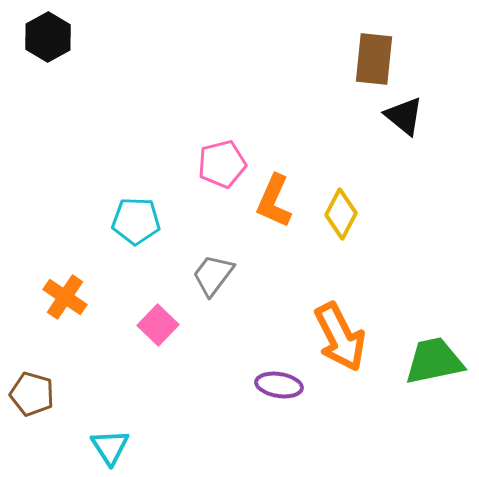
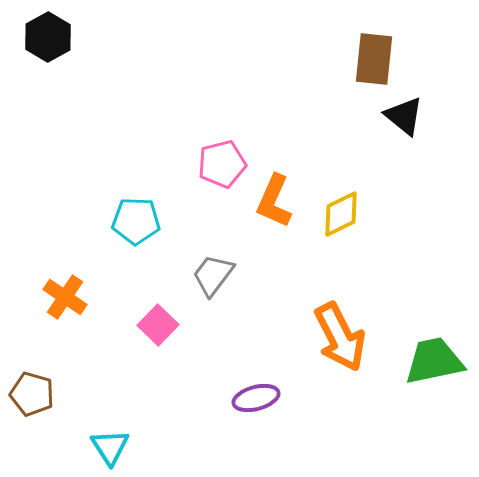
yellow diamond: rotated 36 degrees clockwise
purple ellipse: moved 23 px left, 13 px down; rotated 24 degrees counterclockwise
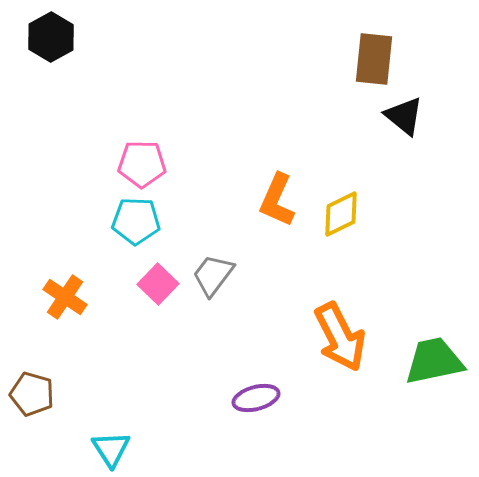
black hexagon: moved 3 px right
pink pentagon: moved 80 px left; rotated 15 degrees clockwise
orange L-shape: moved 3 px right, 1 px up
pink square: moved 41 px up
cyan triangle: moved 1 px right, 2 px down
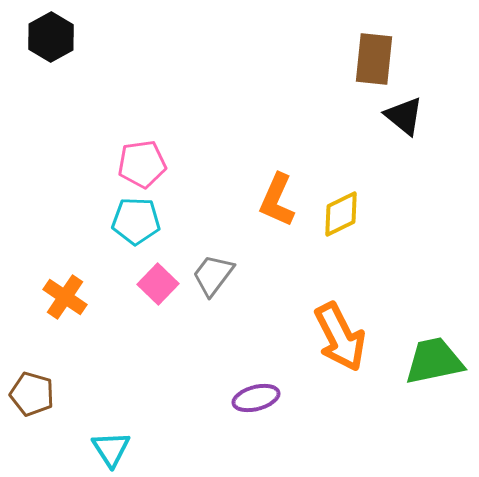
pink pentagon: rotated 9 degrees counterclockwise
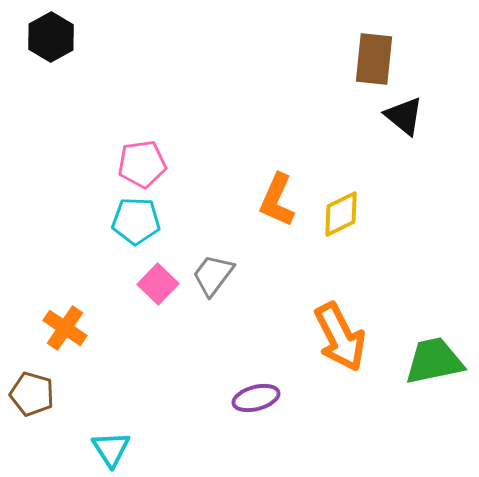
orange cross: moved 31 px down
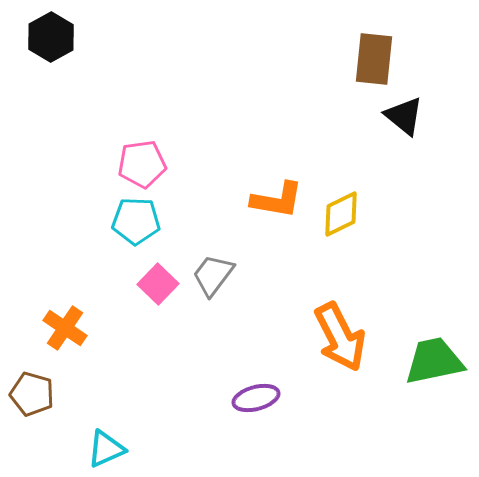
orange L-shape: rotated 104 degrees counterclockwise
cyan triangle: moved 5 px left; rotated 39 degrees clockwise
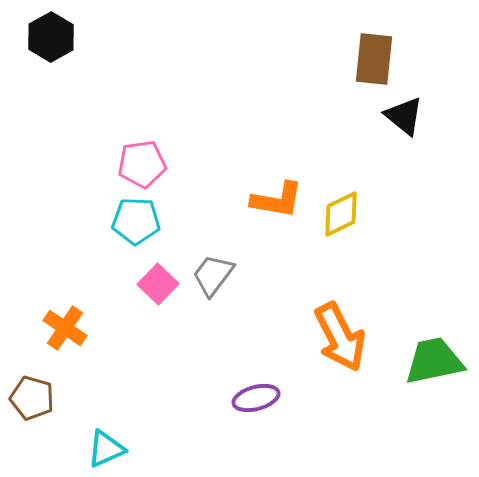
brown pentagon: moved 4 px down
